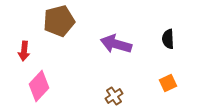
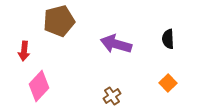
orange square: rotated 18 degrees counterclockwise
brown cross: moved 2 px left
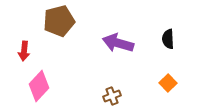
purple arrow: moved 2 px right, 1 px up
brown cross: rotated 12 degrees clockwise
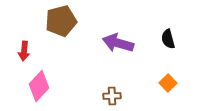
brown pentagon: moved 2 px right
black semicircle: rotated 12 degrees counterclockwise
brown cross: rotated 18 degrees clockwise
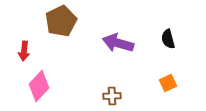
brown pentagon: rotated 12 degrees counterclockwise
orange square: rotated 18 degrees clockwise
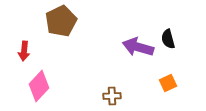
purple arrow: moved 20 px right, 4 px down
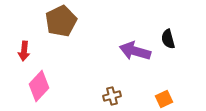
purple arrow: moved 3 px left, 4 px down
orange square: moved 4 px left, 16 px down
brown cross: rotated 12 degrees counterclockwise
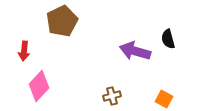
brown pentagon: moved 1 px right
orange square: rotated 36 degrees counterclockwise
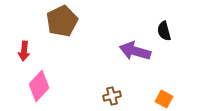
black semicircle: moved 4 px left, 8 px up
